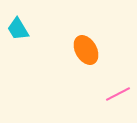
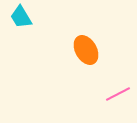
cyan trapezoid: moved 3 px right, 12 px up
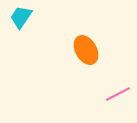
cyan trapezoid: rotated 65 degrees clockwise
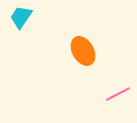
orange ellipse: moved 3 px left, 1 px down
